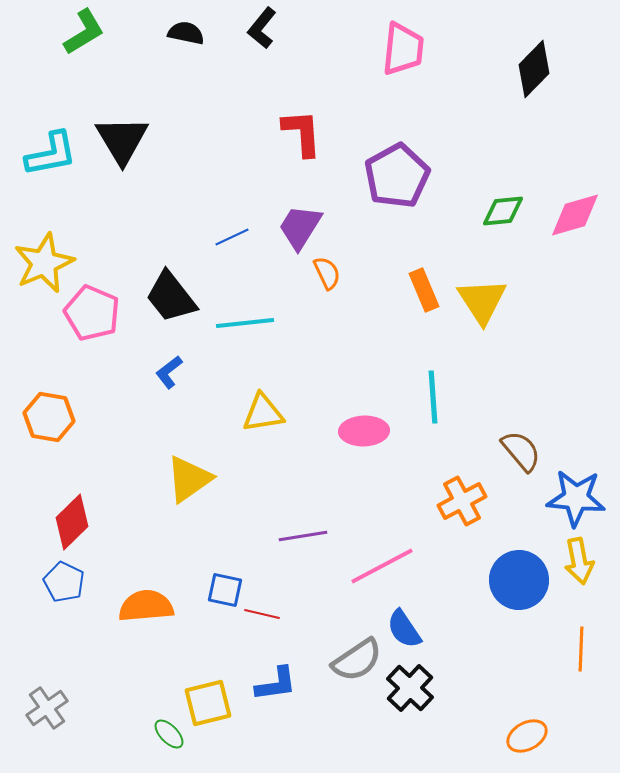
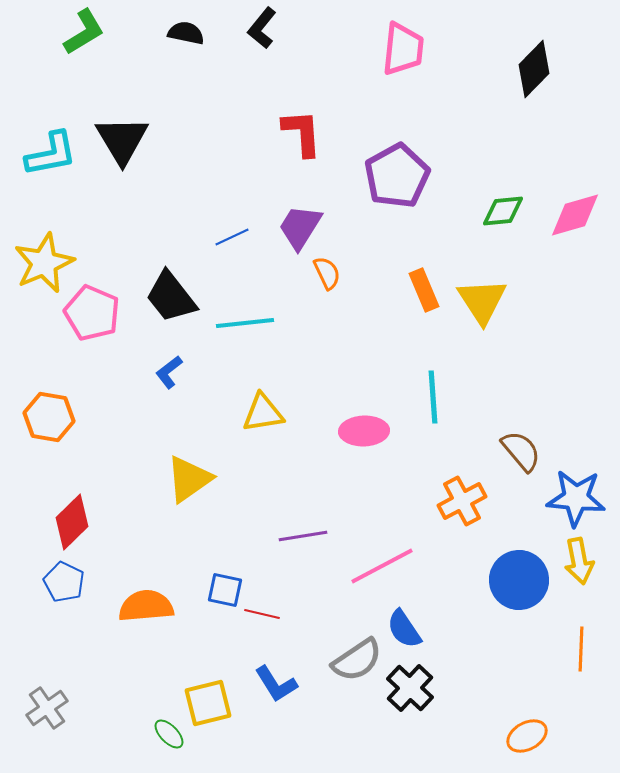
blue L-shape at (276, 684): rotated 66 degrees clockwise
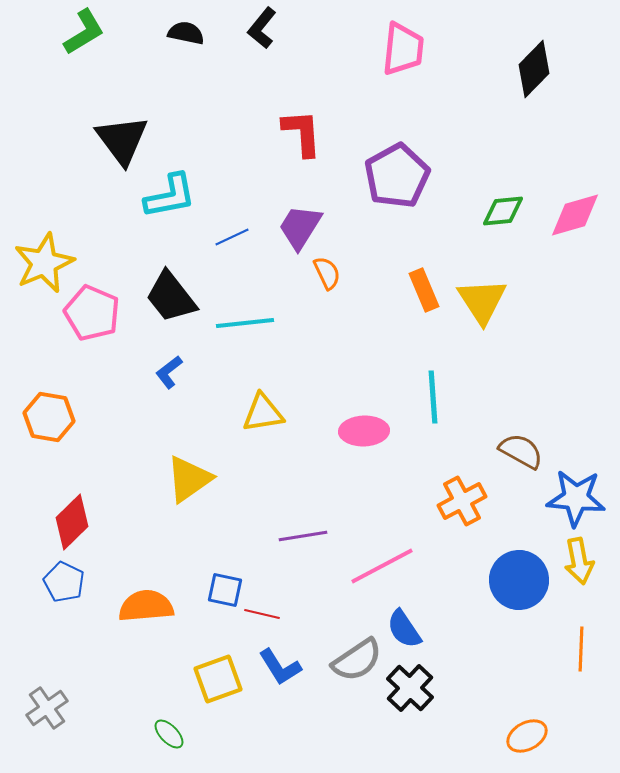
black triangle at (122, 140): rotated 6 degrees counterclockwise
cyan L-shape at (51, 154): moved 119 px right, 42 px down
brown semicircle at (521, 451): rotated 21 degrees counterclockwise
blue L-shape at (276, 684): moved 4 px right, 17 px up
yellow square at (208, 703): moved 10 px right, 24 px up; rotated 6 degrees counterclockwise
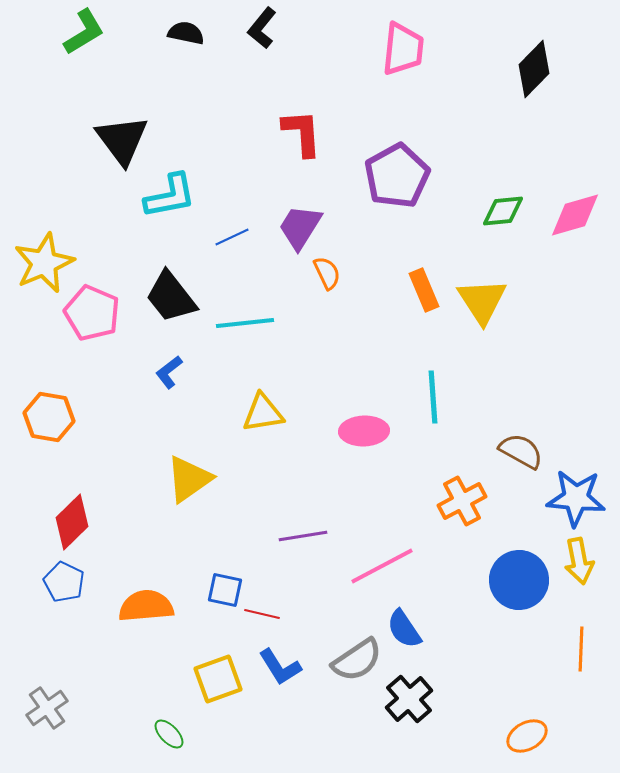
black cross at (410, 688): moved 1 px left, 11 px down; rotated 6 degrees clockwise
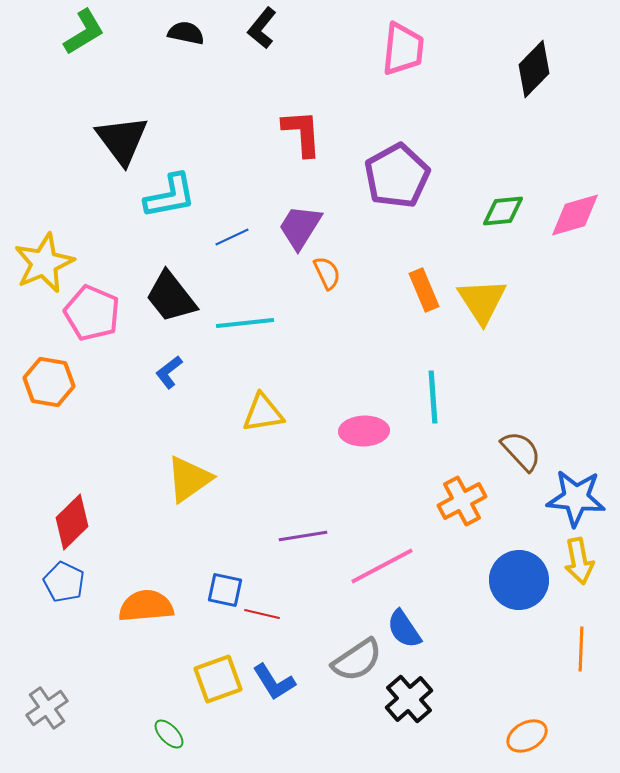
orange hexagon at (49, 417): moved 35 px up
brown semicircle at (521, 451): rotated 18 degrees clockwise
blue L-shape at (280, 667): moved 6 px left, 15 px down
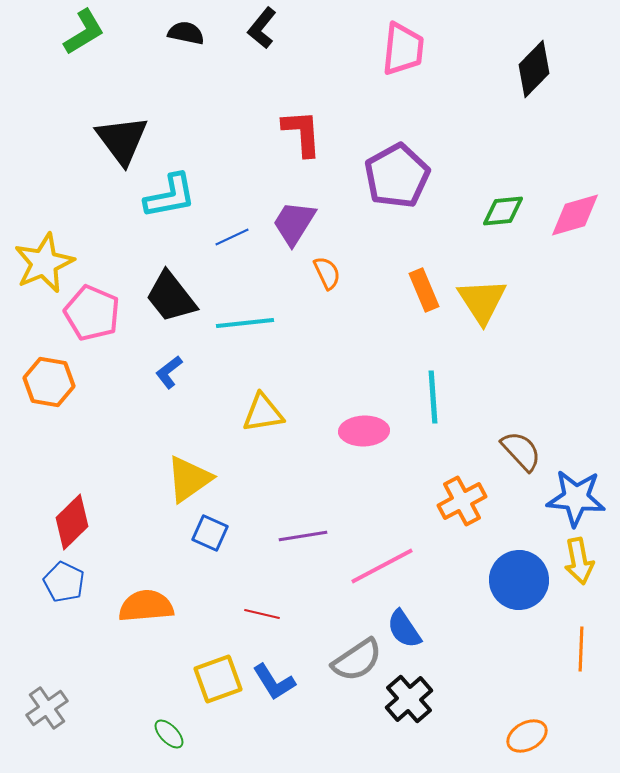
purple trapezoid at (300, 227): moved 6 px left, 4 px up
blue square at (225, 590): moved 15 px left, 57 px up; rotated 12 degrees clockwise
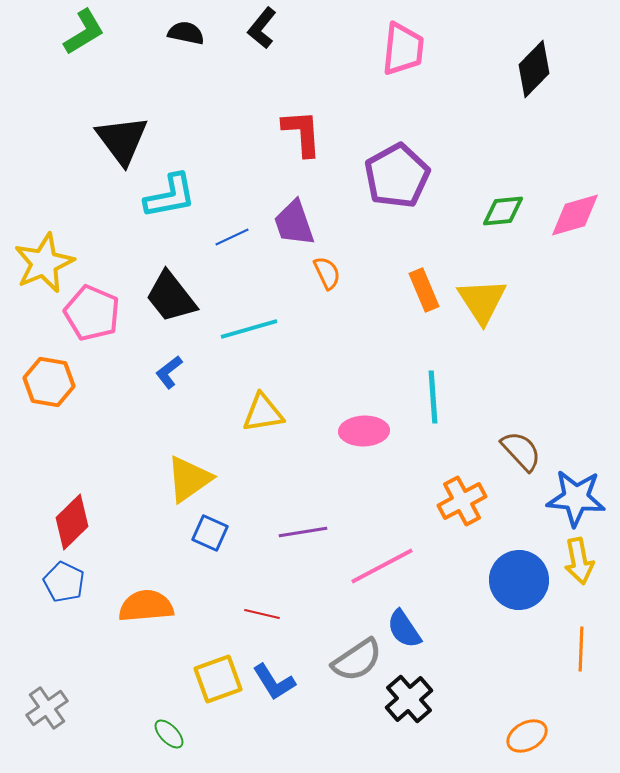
purple trapezoid at (294, 223): rotated 51 degrees counterclockwise
cyan line at (245, 323): moved 4 px right, 6 px down; rotated 10 degrees counterclockwise
purple line at (303, 536): moved 4 px up
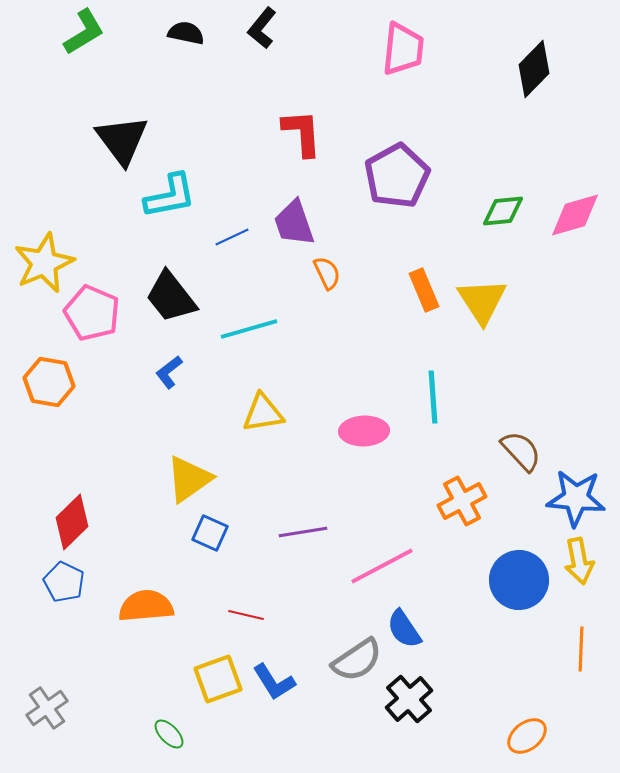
red line at (262, 614): moved 16 px left, 1 px down
orange ellipse at (527, 736): rotated 9 degrees counterclockwise
